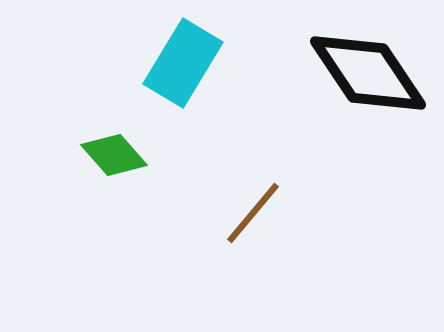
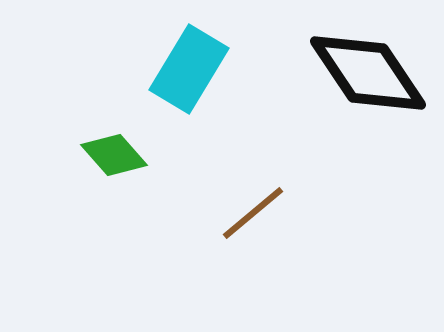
cyan rectangle: moved 6 px right, 6 px down
brown line: rotated 10 degrees clockwise
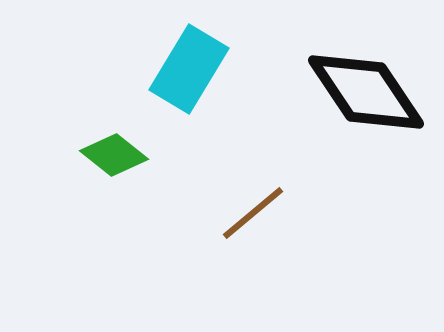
black diamond: moved 2 px left, 19 px down
green diamond: rotated 10 degrees counterclockwise
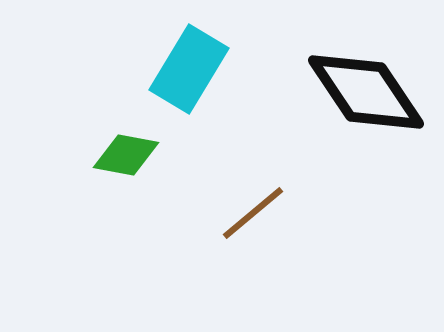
green diamond: moved 12 px right; rotated 28 degrees counterclockwise
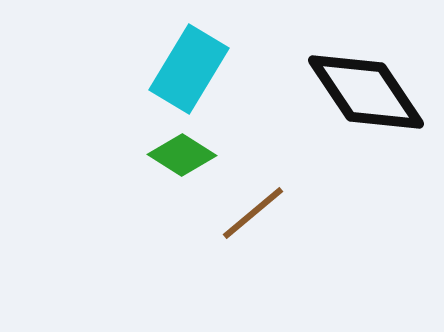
green diamond: moved 56 px right; rotated 22 degrees clockwise
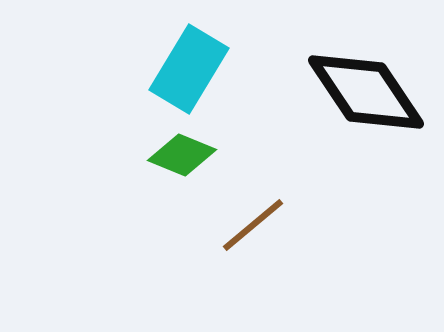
green diamond: rotated 10 degrees counterclockwise
brown line: moved 12 px down
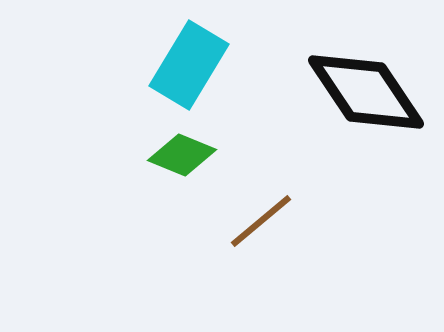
cyan rectangle: moved 4 px up
brown line: moved 8 px right, 4 px up
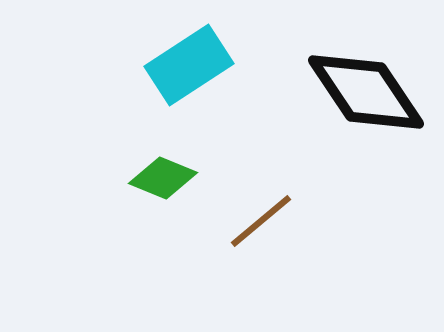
cyan rectangle: rotated 26 degrees clockwise
green diamond: moved 19 px left, 23 px down
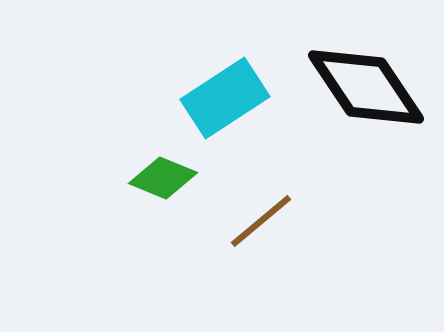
cyan rectangle: moved 36 px right, 33 px down
black diamond: moved 5 px up
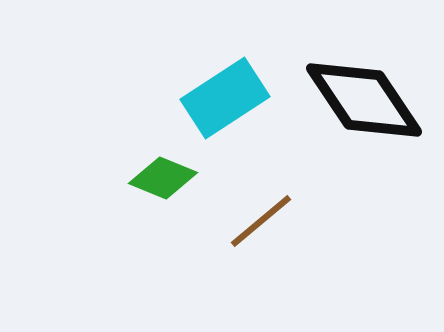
black diamond: moved 2 px left, 13 px down
